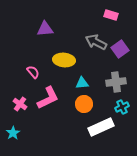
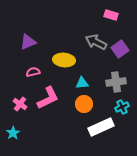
purple triangle: moved 17 px left, 13 px down; rotated 18 degrees counterclockwise
pink semicircle: rotated 64 degrees counterclockwise
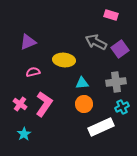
pink L-shape: moved 4 px left, 6 px down; rotated 30 degrees counterclockwise
cyan star: moved 11 px right, 1 px down
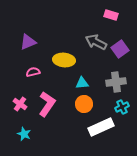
pink L-shape: moved 3 px right
cyan star: rotated 16 degrees counterclockwise
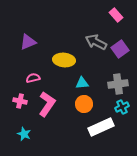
pink rectangle: moved 5 px right; rotated 32 degrees clockwise
pink semicircle: moved 6 px down
gray cross: moved 2 px right, 2 px down
pink cross: moved 3 px up; rotated 24 degrees counterclockwise
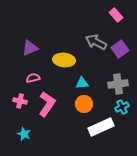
purple triangle: moved 2 px right, 6 px down
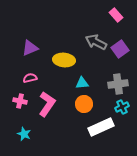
pink semicircle: moved 3 px left
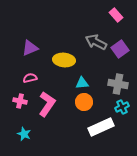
gray cross: rotated 18 degrees clockwise
orange circle: moved 2 px up
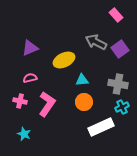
yellow ellipse: rotated 30 degrees counterclockwise
cyan triangle: moved 3 px up
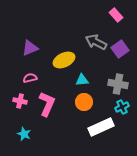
pink L-shape: rotated 10 degrees counterclockwise
